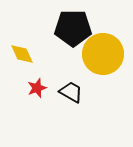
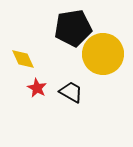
black pentagon: rotated 9 degrees counterclockwise
yellow diamond: moved 1 px right, 5 px down
red star: rotated 24 degrees counterclockwise
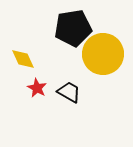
black trapezoid: moved 2 px left
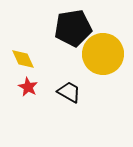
red star: moved 9 px left, 1 px up
